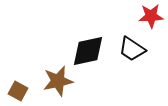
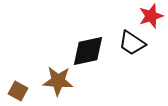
red star: rotated 15 degrees counterclockwise
black trapezoid: moved 6 px up
brown star: rotated 16 degrees clockwise
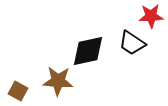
red star: rotated 15 degrees clockwise
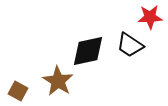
red star: moved 1 px left, 1 px down
black trapezoid: moved 2 px left, 2 px down
brown star: rotated 28 degrees clockwise
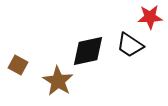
brown square: moved 26 px up
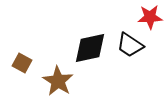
black diamond: moved 2 px right, 3 px up
brown square: moved 4 px right, 2 px up
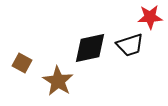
black trapezoid: rotated 52 degrees counterclockwise
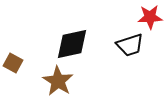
black diamond: moved 18 px left, 4 px up
brown square: moved 9 px left
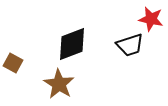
red star: moved 1 px right, 2 px down; rotated 15 degrees clockwise
black diamond: rotated 9 degrees counterclockwise
brown star: moved 1 px right, 3 px down
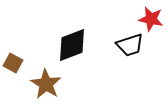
black diamond: moved 1 px down
brown star: moved 13 px left
